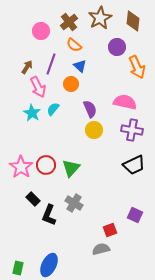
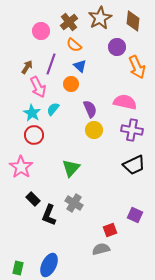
red circle: moved 12 px left, 30 px up
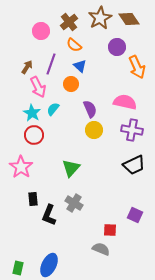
brown diamond: moved 4 px left, 2 px up; rotated 40 degrees counterclockwise
black rectangle: rotated 40 degrees clockwise
red square: rotated 24 degrees clockwise
gray semicircle: rotated 36 degrees clockwise
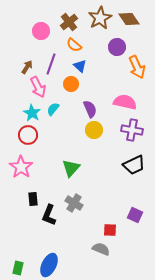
red circle: moved 6 px left
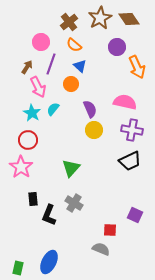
pink circle: moved 11 px down
red circle: moved 5 px down
black trapezoid: moved 4 px left, 4 px up
blue ellipse: moved 3 px up
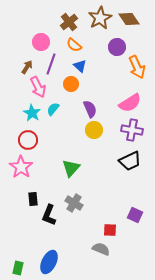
pink semicircle: moved 5 px right, 1 px down; rotated 135 degrees clockwise
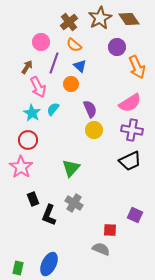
purple line: moved 3 px right, 1 px up
black rectangle: rotated 16 degrees counterclockwise
blue ellipse: moved 2 px down
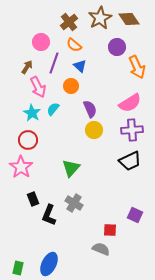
orange circle: moved 2 px down
purple cross: rotated 15 degrees counterclockwise
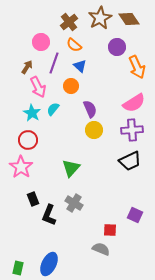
pink semicircle: moved 4 px right
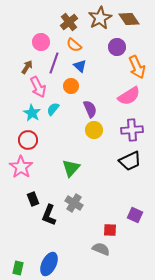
pink semicircle: moved 5 px left, 7 px up
